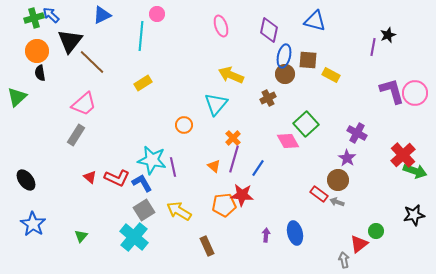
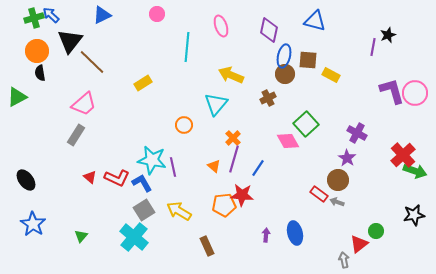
cyan line at (141, 36): moved 46 px right, 11 px down
green triangle at (17, 97): rotated 15 degrees clockwise
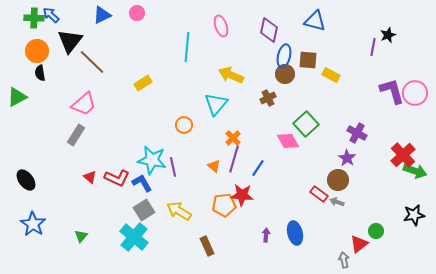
pink circle at (157, 14): moved 20 px left, 1 px up
green cross at (34, 18): rotated 18 degrees clockwise
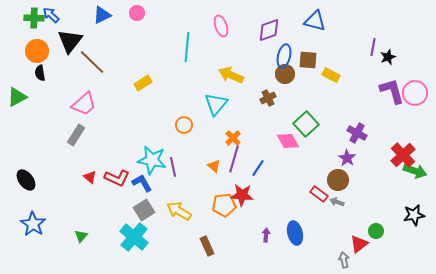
purple diamond at (269, 30): rotated 60 degrees clockwise
black star at (388, 35): moved 22 px down
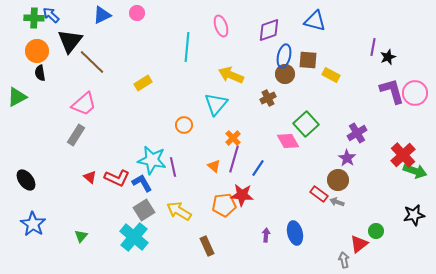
purple cross at (357, 133): rotated 30 degrees clockwise
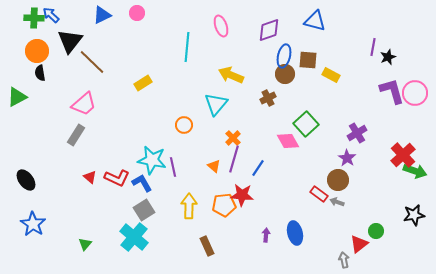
yellow arrow at (179, 211): moved 10 px right, 5 px up; rotated 60 degrees clockwise
green triangle at (81, 236): moved 4 px right, 8 px down
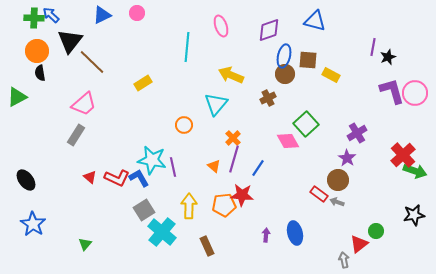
blue L-shape at (142, 183): moved 3 px left, 5 px up
cyan cross at (134, 237): moved 28 px right, 5 px up
